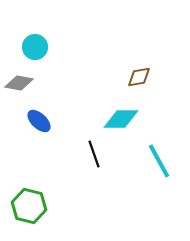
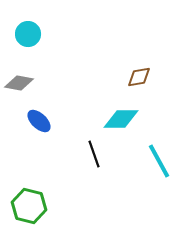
cyan circle: moved 7 px left, 13 px up
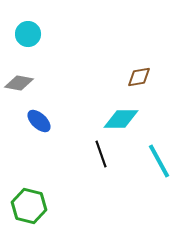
black line: moved 7 px right
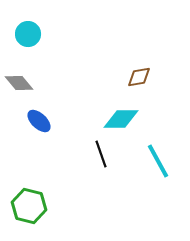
gray diamond: rotated 40 degrees clockwise
cyan line: moved 1 px left
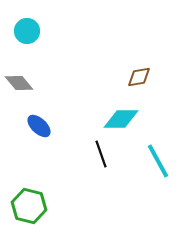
cyan circle: moved 1 px left, 3 px up
blue ellipse: moved 5 px down
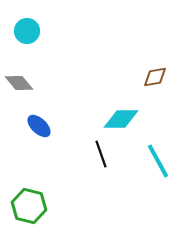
brown diamond: moved 16 px right
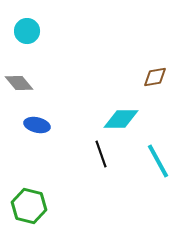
blue ellipse: moved 2 px left, 1 px up; rotated 30 degrees counterclockwise
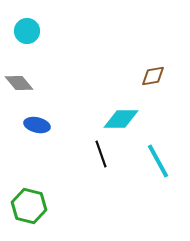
brown diamond: moved 2 px left, 1 px up
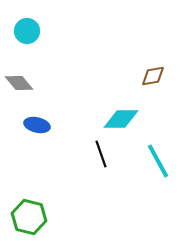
green hexagon: moved 11 px down
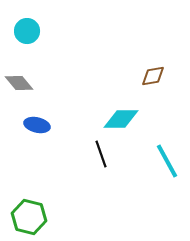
cyan line: moved 9 px right
